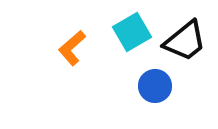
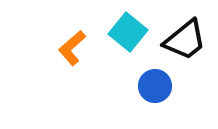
cyan square: moved 4 px left; rotated 21 degrees counterclockwise
black trapezoid: moved 1 px up
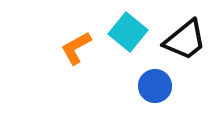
orange L-shape: moved 4 px right; rotated 12 degrees clockwise
